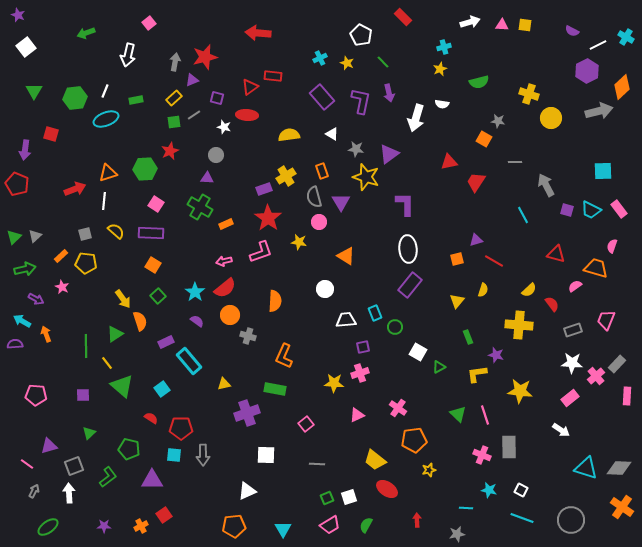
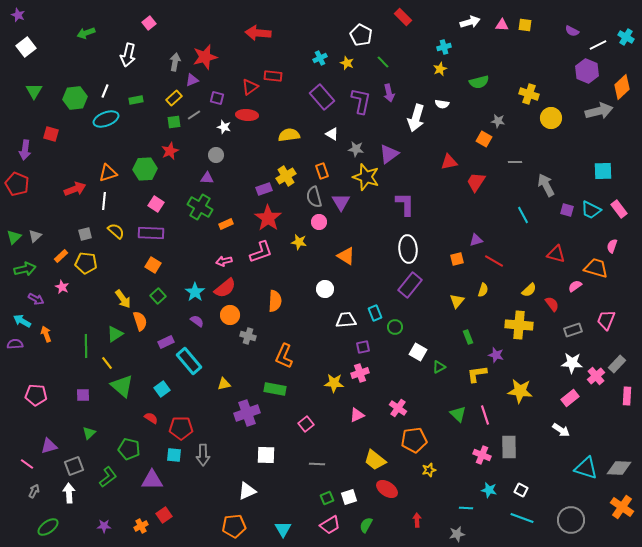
purple hexagon at (587, 71): rotated 10 degrees counterclockwise
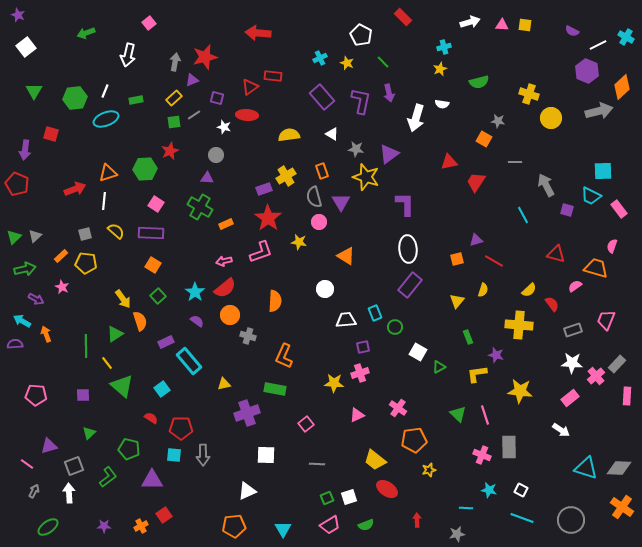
cyan trapezoid at (591, 210): moved 14 px up
green semicircle at (366, 525): rotated 140 degrees counterclockwise
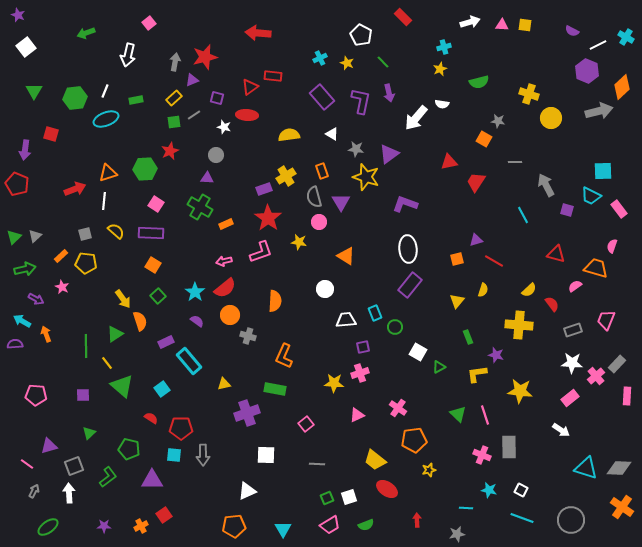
white arrow at (416, 118): rotated 24 degrees clockwise
purple L-shape at (405, 204): rotated 70 degrees counterclockwise
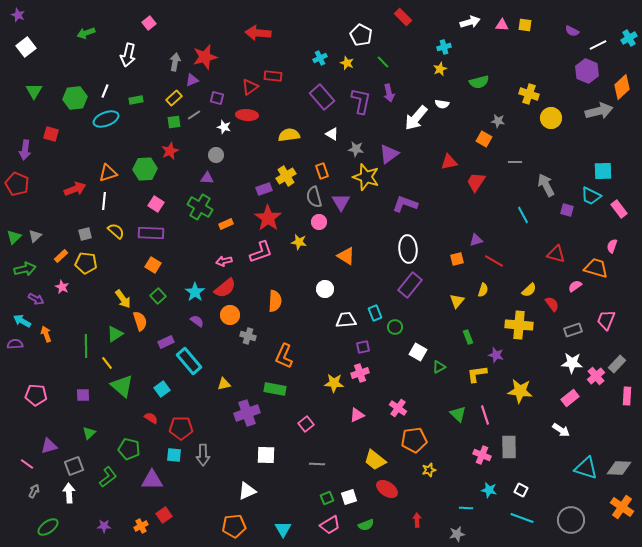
cyan cross at (626, 37): moved 3 px right, 1 px down; rotated 28 degrees clockwise
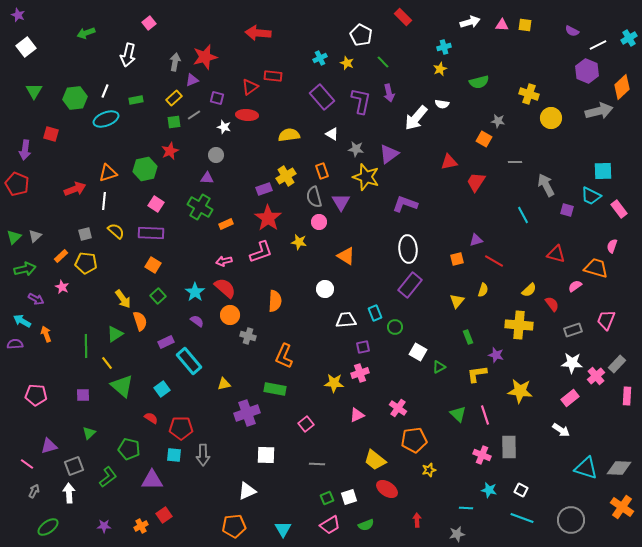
green hexagon at (145, 169): rotated 10 degrees counterclockwise
red semicircle at (225, 288): rotated 100 degrees counterclockwise
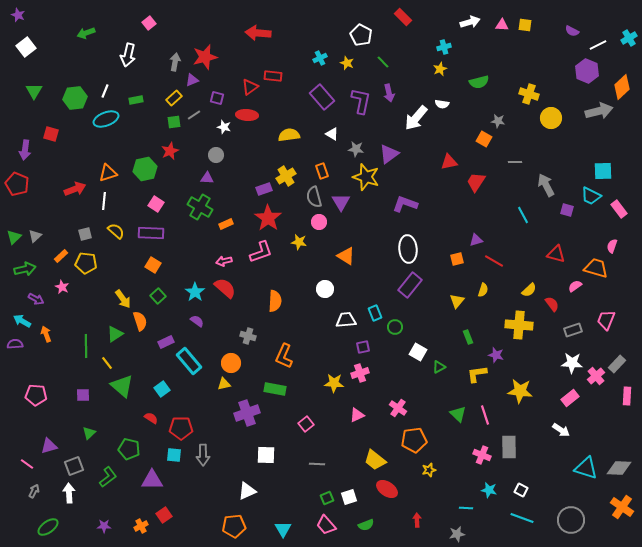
orange circle at (230, 315): moved 1 px right, 48 px down
pink trapezoid at (330, 525): moved 4 px left; rotated 80 degrees clockwise
